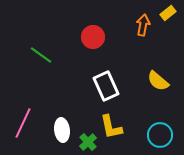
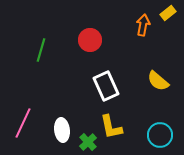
red circle: moved 3 px left, 3 px down
green line: moved 5 px up; rotated 70 degrees clockwise
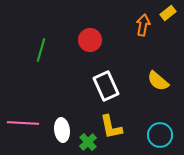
pink line: rotated 68 degrees clockwise
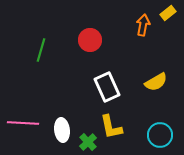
yellow semicircle: moved 2 px left, 1 px down; rotated 70 degrees counterclockwise
white rectangle: moved 1 px right, 1 px down
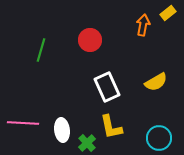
cyan circle: moved 1 px left, 3 px down
green cross: moved 1 px left, 1 px down
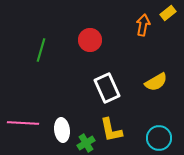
white rectangle: moved 1 px down
yellow L-shape: moved 3 px down
green cross: moved 1 px left; rotated 12 degrees clockwise
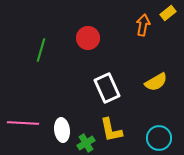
red circle: moved 2 px left, 2 px up
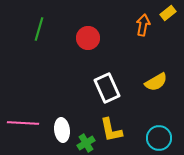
green line: moved 2 px left, 21 px up
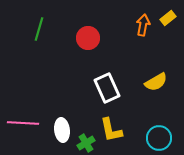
yellow rectangle: moved 5 px down
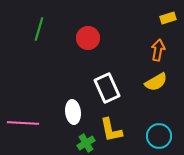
yellow rectangle: rotated 21 degrees clockwise
orange arrow: moved 15 px right, 25 px down
white ellipse: moved 11 px right, 18 px up
cyan circle: moved 2 px up
